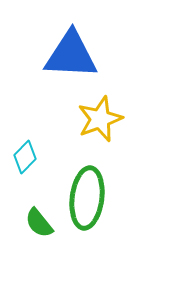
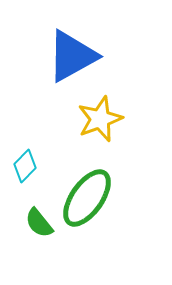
blue triangle: moved 1 px right, 1 px down; rotated 32 degrees counterclockwise
cyan diamond: moved 9 px down
green ellipse: rotated 28 degrees clockwise
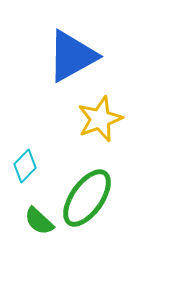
green semicircle: moved 2 px up; rotated 8 degrees counterclockwise
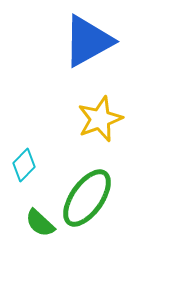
blue triangle: moved 16 px right, 15 px up
cyan diamond: moved 1 px left, 1 px up
green semicircle: moved 1 px right, 2 px down
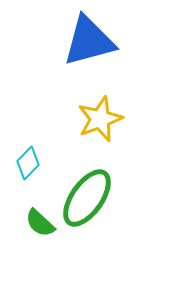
blue triangle: moved 1 px right; rotated 14 degrees clockwise
cyan diamond: moved 4 px right, 2 px up
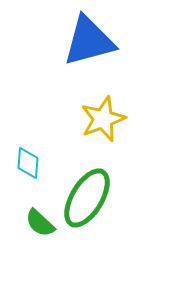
yellow star: moved 3 px right
cyan diamond: rotated 40 degrees counterclockwise
green ellipse: rotated 4 degrees counterclockwise
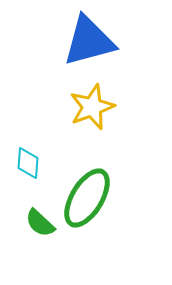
yellow star: moved 11 px left, 12 px up
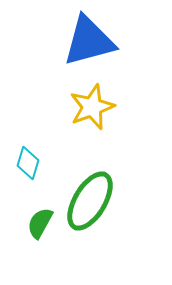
cyan diamond: rotated 12 degrees clockwise
green ellipse: moved 3 px right, 3 px down
green semicircle: rotated 76 degrees clockwise
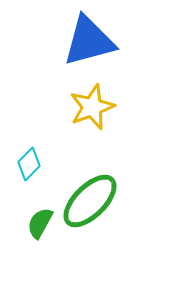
cyan diamond: moved 1 px right, 1 px down; rotated 28 degrees clockwise
green ellipse: rotated 14 degrees clockwise
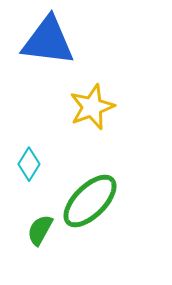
blue triangle: moved 41 px left; rotated 22 degrees clockwise
cyan diamond: rotated 12 degrees counterclockwise
green semicircle: moved 7 px down
